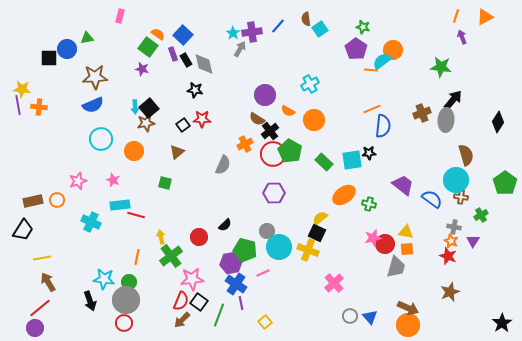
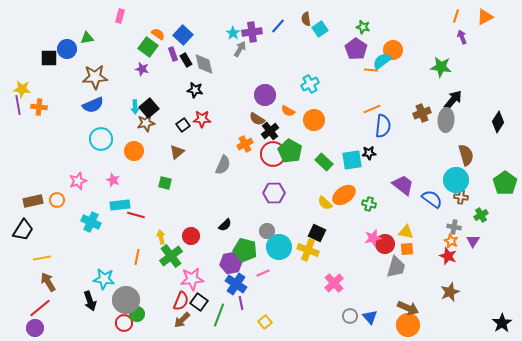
yellow semicircle at (320, 218): moved 5 px right, 15 px up; rotated 98 degrees counterclockwise
red circle at (199, 237): moved 8 px left, 1 px up
green circle at (129, 282): moved 8 px right, 32 px down
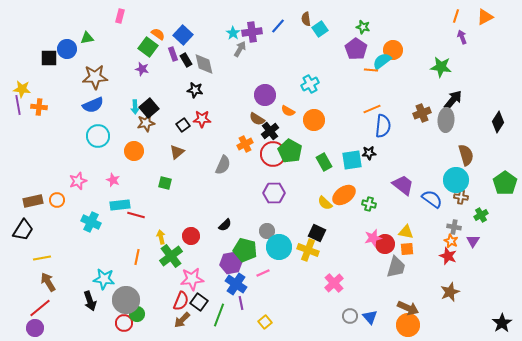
cyan circle at (101, 139): moved 3 px left, 3 px up
green rectangle at (324, 162): rotated 18 degrees clockwise
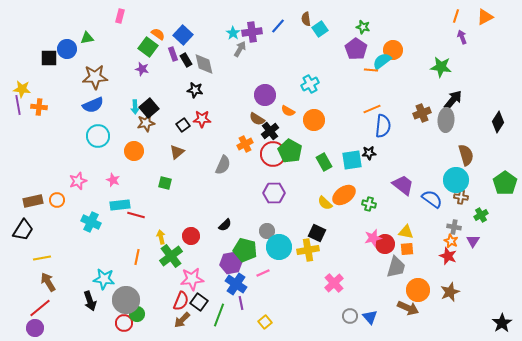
yellow cross at (308, 250): rotated 30 degrees counterclockwise
orange circle at (408, 325): moved 10 px right, 35 px up
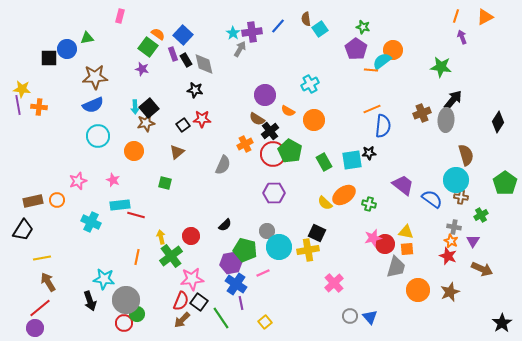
brown arrow at (408, 308): moved 74 px right, 39 px up
green line at (219, 315): moved 2 px right, 3 px down; rotated 55 degrees counterclockwise
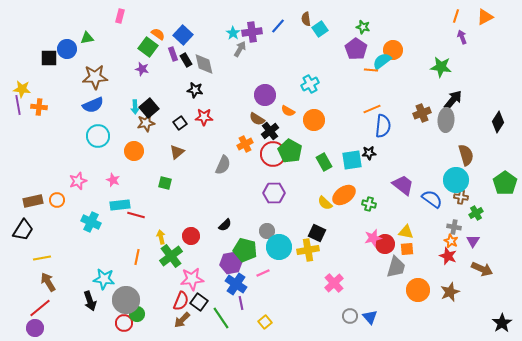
red star at (202, 119): moved 2 px right, 2 px up
black square at (183, 125): moved 3 px left, 2 px up
green cross at (481, 215): moved 5 px left, 2 px up
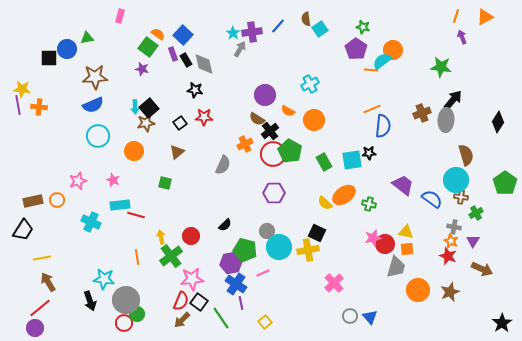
orange line at (137, 257): rotated 21 degrees counterclockwise
